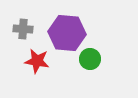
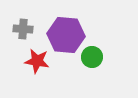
purple hexagon: moved 1 px left, 2 px down
green circle: moved 2 px right, 2 px up
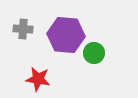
green circle: moved 2 px right, 4 px up
red star: moved 1 px right, 18 px down
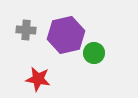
gray cross: moved 3 px right, 1 px down
purple hexagon: rotated 18 degrees counterclockwise
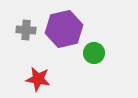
purple hexagon: moved 2 px left, 6 px up
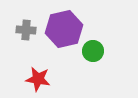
green circle: moved 1 px left, 2 px up
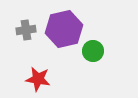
gray cross: rotated 12 degrees counterclockwise
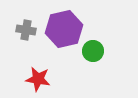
gray cross: rotated 18 degrees clockwise
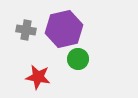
green circle: moved 15 px left, 8 px down
red star: moved 2 px up
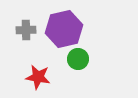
gray cross: rotated 12 degrees counterclockwise
